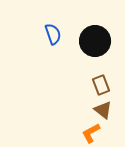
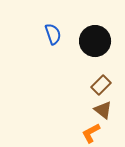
brown rectangle: rotated 66 degrees clockwise
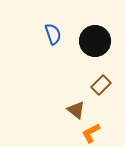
brown triangle: moved 27 px left
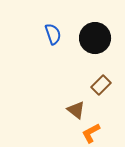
black circle: moved 3 px up
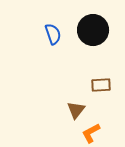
black circle: moved 2 px left, 8 px up
brown rectangle: rotated 42 degrees clockwise
brown triangle: rotated 30 degrees clockwise
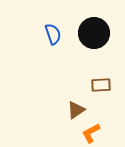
black circle: moved 1 px right, 3 px down
brown triangle: rotated 18 degrees clockwise
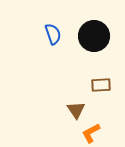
black circle: moved 3 px down
brown triangle: rotated 30 degrees counterclockwise
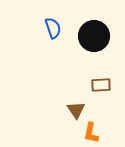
blue semicircle: moved 6 px up
orange L-shape: rotated 50 degrees counterclockwise
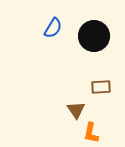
blue semicircle: rotated 50 degrees clockwise
brown rectangle: moved 2 px down
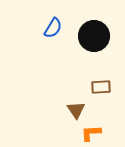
orange L-shape: rotated 75 degrees clockwise
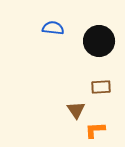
blue semicircle: rotated 115 degrees counterclockwise
black circle: moved 5 px right, 5 px down
orange L-shape: moved 4 px right, 3 px up
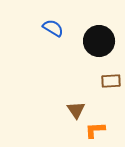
blue semicircle: rotated 25 degrees clockwise
brown rectangle: moved 10 px right, 6 px up
